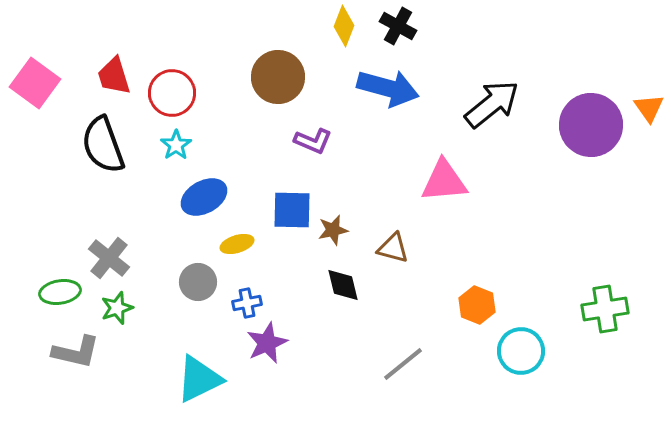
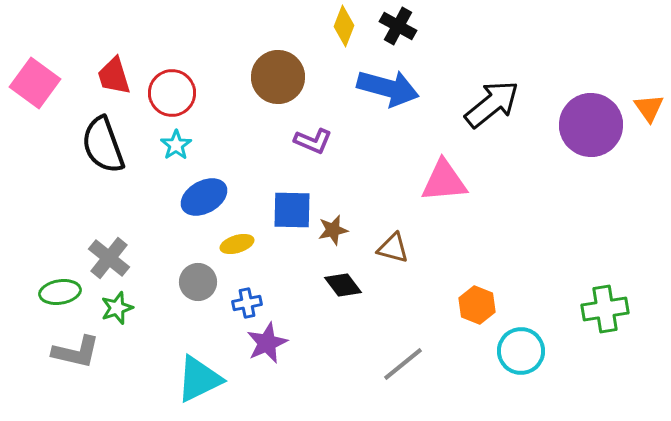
black diamond: rotated 24 degrees counterclockwise
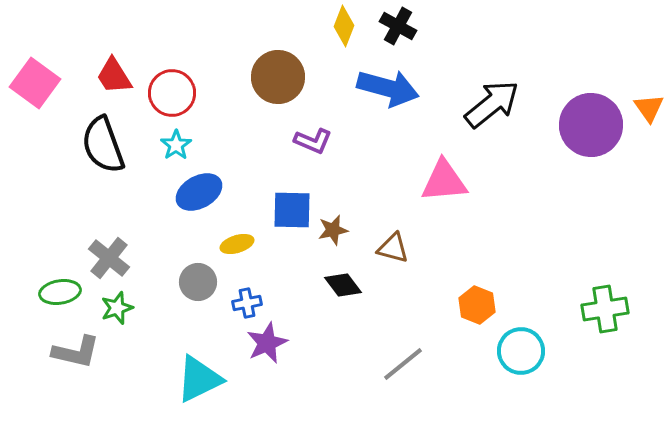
red trapezoid: rotated 15 degrees counterclockwise
blue ellipse: moved 5 px left, 5 px up
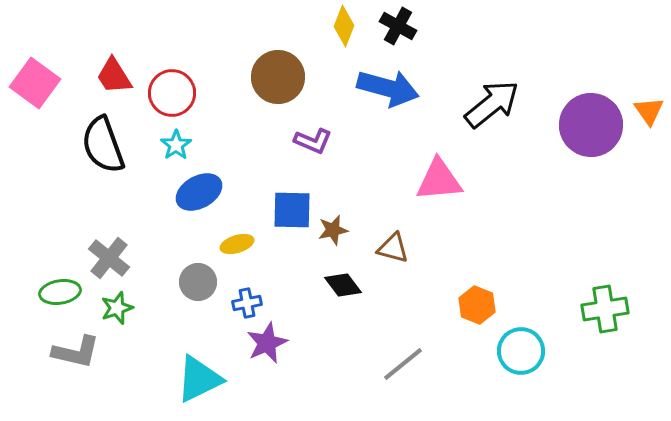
orange triangle: moved 3 px down
pink triangle: moved 5 px left, 1 px up
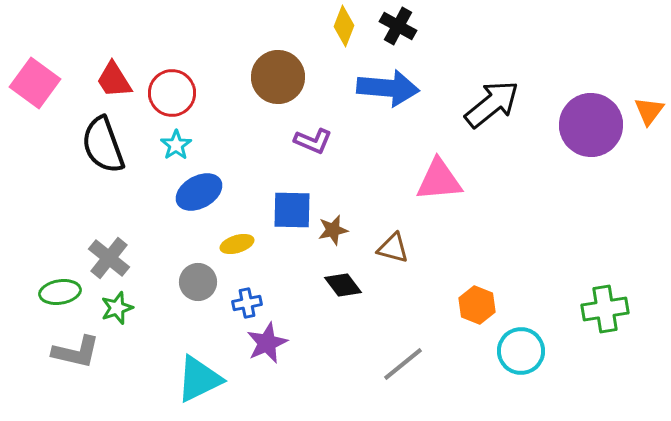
red trapezoid: moved 4 px down
blue arrow: rotated 10 degrees counterclockwise
orange triangle: rotated 12 degrees clockwise
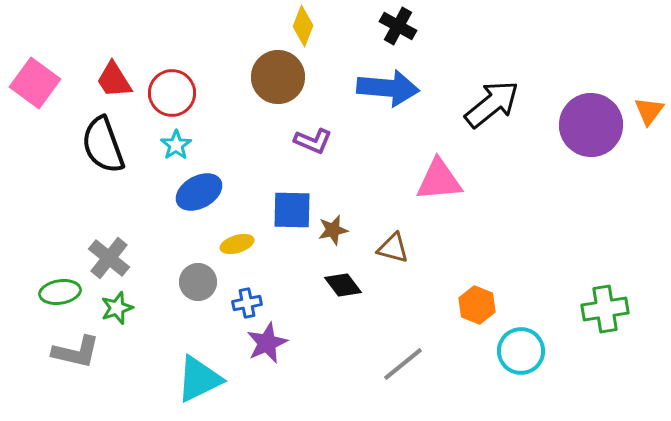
yellow diamond: moved 41 px left
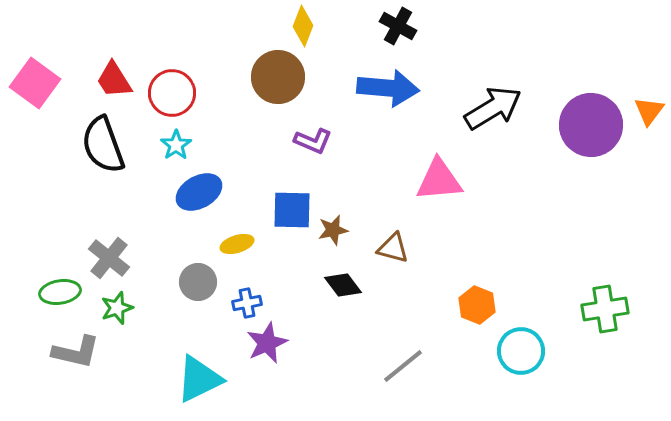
black arrow: moved 1 px right, 4 px down; rotated 8 degrees clockwise
gray line: moved 2 px down
